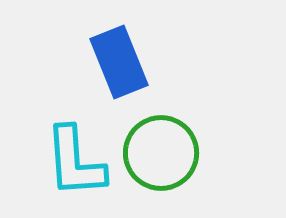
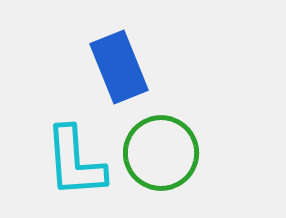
blue rectangle: moved 5 px down
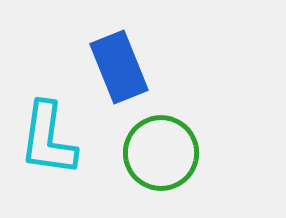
cyan L-shape: moved 27 px left, 23 px up; rotated 12 degrees clockwise
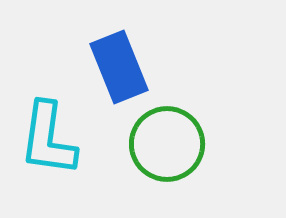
green circle: moved 6 px right, 9 px up
